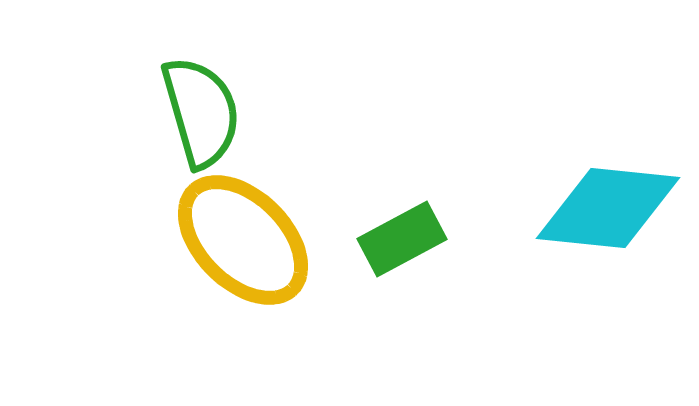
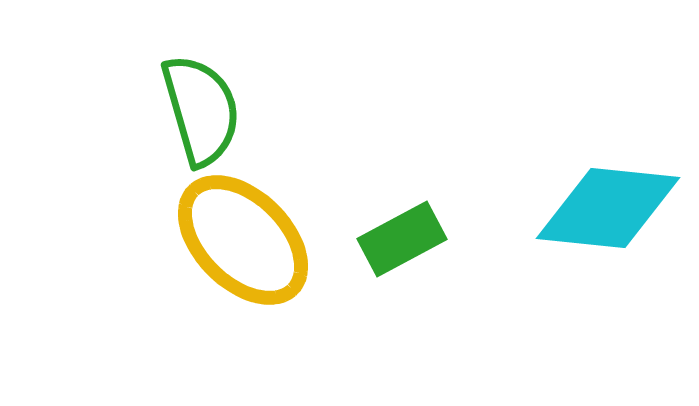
green semicircle: moved 2 px up
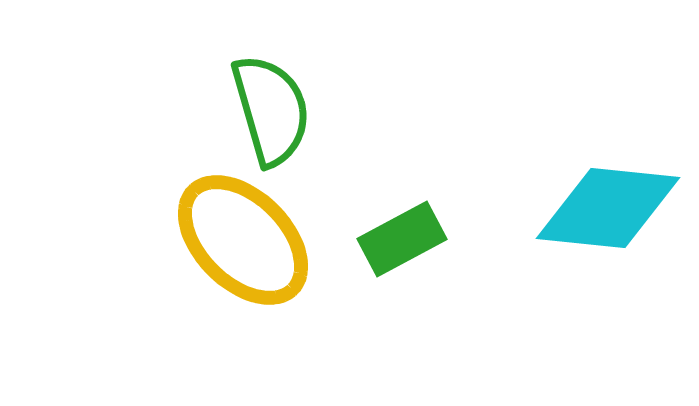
green semicircle: moved 70 px right
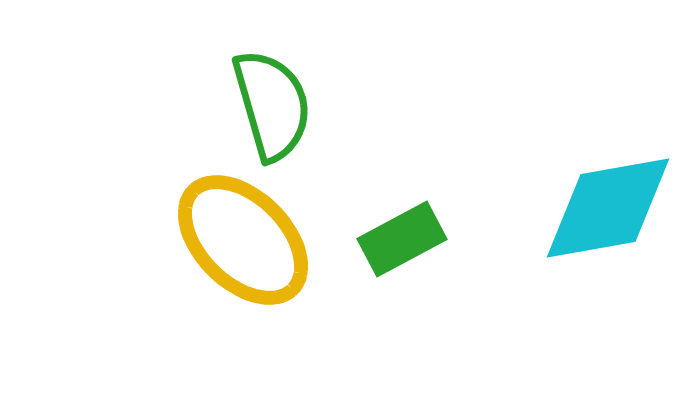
green semicircle: moved 1 px right, 5 px up
cyan diamond: rotated 16 degrees counterclockwise
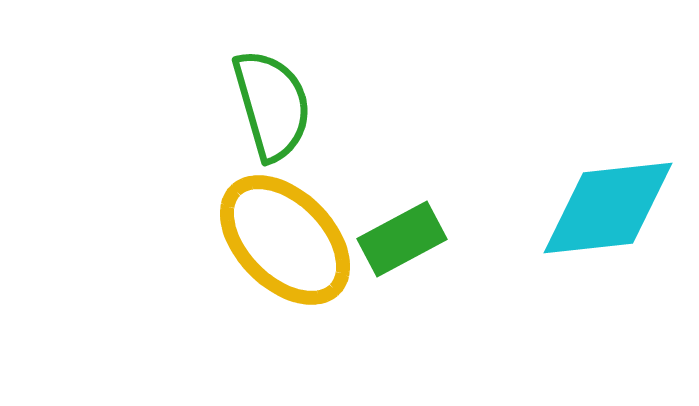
cyan diamond: rotated 4 degrees clockwise
yellow ellipse: moved 42 px right
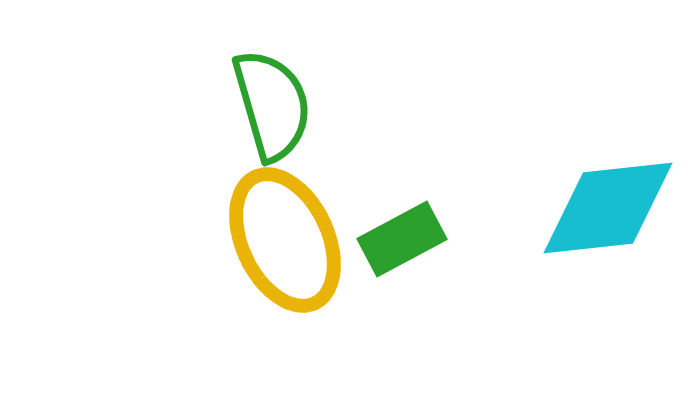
yellow ellipse: rotated 20 degrees clockwise
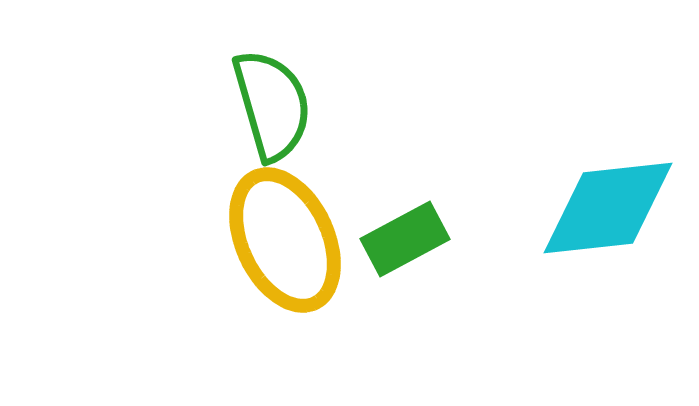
green rectangle: moved 3 px right
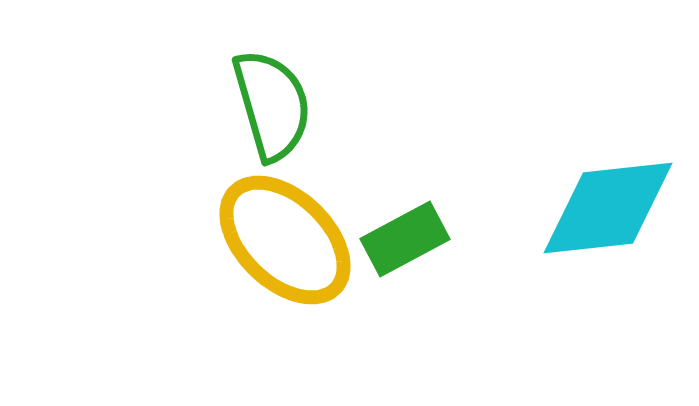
yellow ellipse: rotated 21 degrees counterclockwise
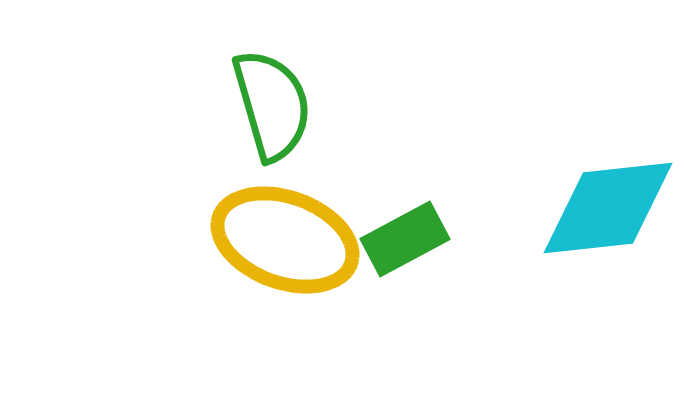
yellow ellipse: rotated 24 degrees counterclockwise
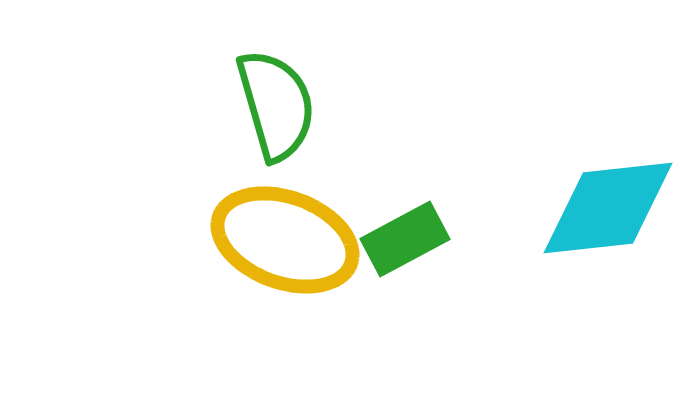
green semicircle: moved 4 px right
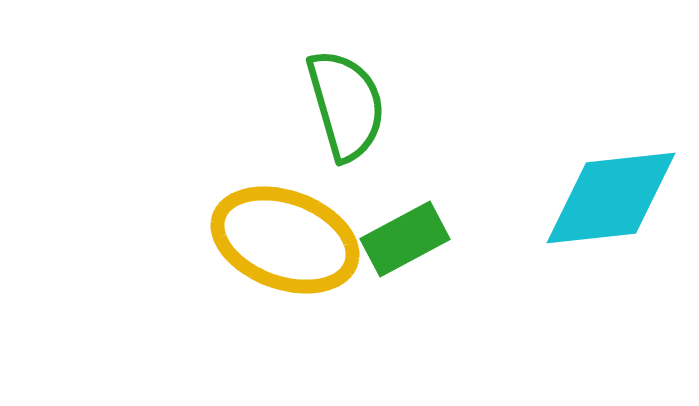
green semicircle: moved 70 px right
cyan diamond: moved 3 px right, 10 px up
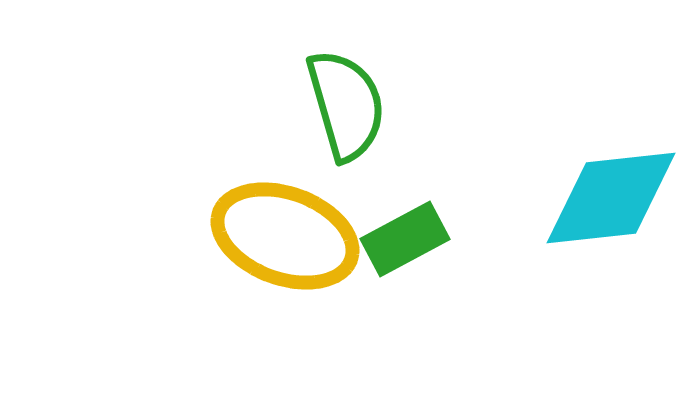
yellow ellipse: moved 4 px up
